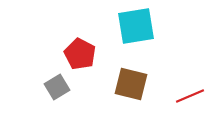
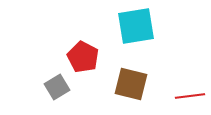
red pentagon: moved 3 px right, 3 px down
red line: rotated 16 degrees clockwise
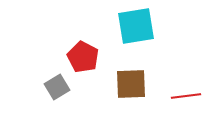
brown square: rotated 16 degrees counterclockwise
red line: moved 4 px left
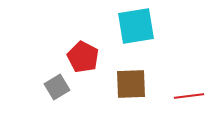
red line: moved 3 px right
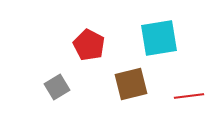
cyan square: moved 23 px right, 12 px down
red pentagon: moved 6 px right, 12 px up
brown square: rotated 12 degrees counterclockwise
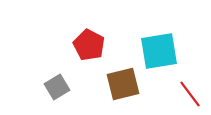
cyan square: moved 13 px down
brown square: moved 8 px left
red line: moved 1 px right, 2 px up; rotated 60 degrees clockwise
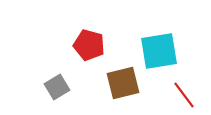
red pentagon: rotated 12 degrees counterclockwise
brown square: moved 1 px up
red line: moved 6 px left, 1 px down
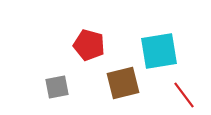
gray square: rotated 20 degrees clockwise
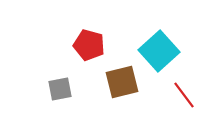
cyan square: rotated 33 degrees counterclockwise
brown square: moved 1 px left, 1 px up
gray square: moved 3 px right, 2 px down
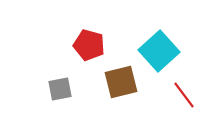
brown square: moved 1 px left
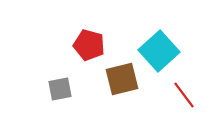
brown square: moved 1 px right, 3 px up
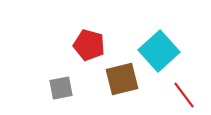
gray square: moved 1 px right, 1 px up
